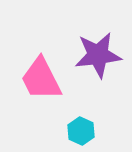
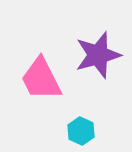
purple star: rotated 9 degrees counterclockwise
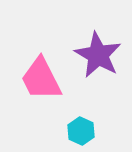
purple star: rotated 27 degrees counterclockwise
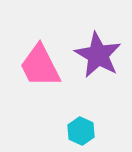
pink trapezoid: moved 1 px left, 13 px up
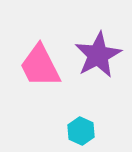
purple star: rotated 15 degrees clockwise
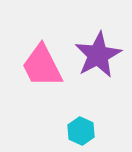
pink trapezoid: moved 2 px right
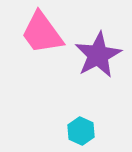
pink trapezoid: moved 33 px up; rotated 9 degrees counterclockwise
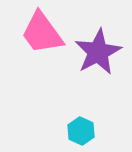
purple star: moved 3 px up
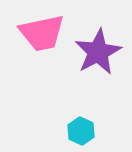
pink trapezoid: rotated 66 degrees counterclockwise
